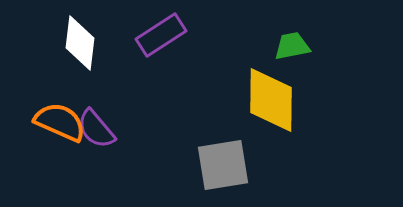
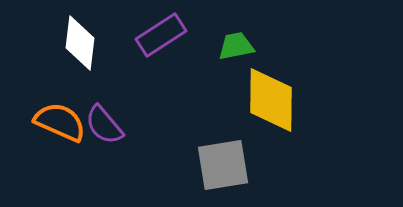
green trapezoid: moved 56 px left
purple semicircle: moved 8 px right, 4 px up
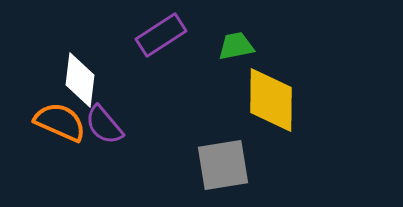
white diamond: moved 37 px down
